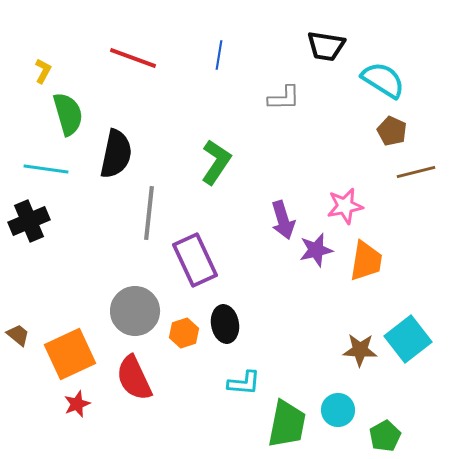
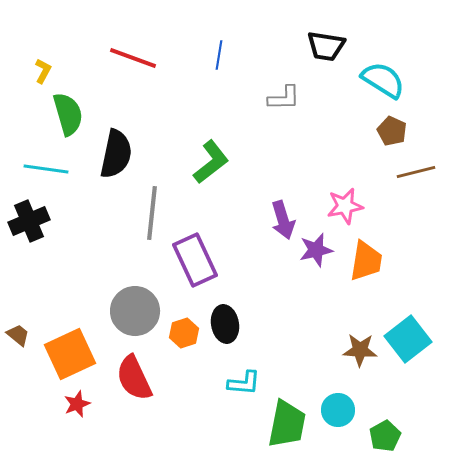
green L-shape: moved 5 px left; rotated 18 degrees clockwise
gray line: moved 3 px right
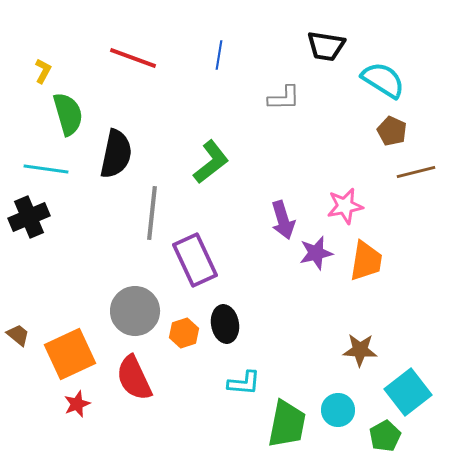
black cross: moved 4 px up
purple star: moved 3 px down
cyan square: moved 53 px down
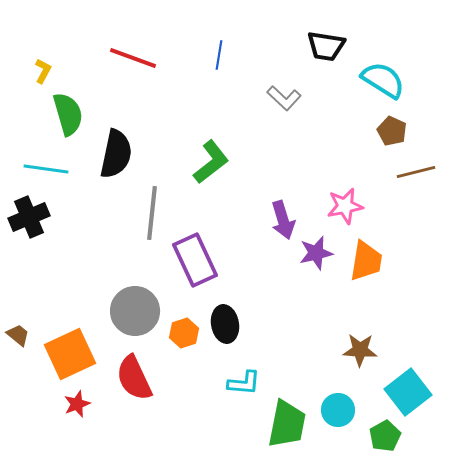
gray L-shape: rotated 44 degrees clockwise
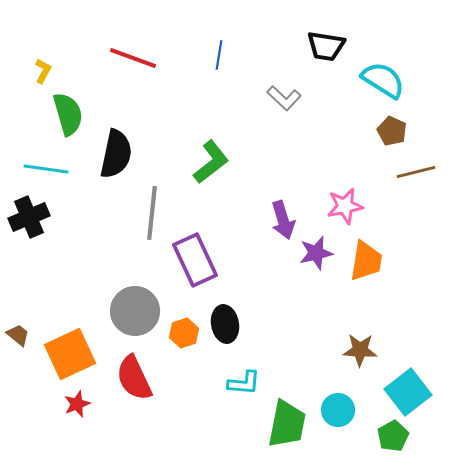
green pentagon: moved 8 px right
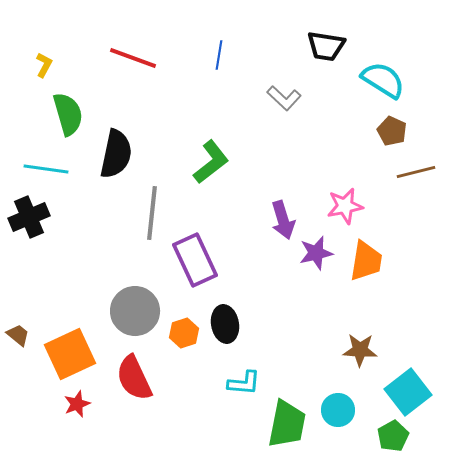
yellow L-shape: moved 1 px right, 6 px up
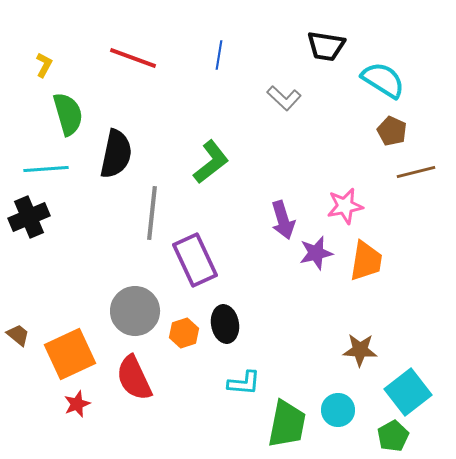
cyan line: rotated 12 degrees counterclockwise
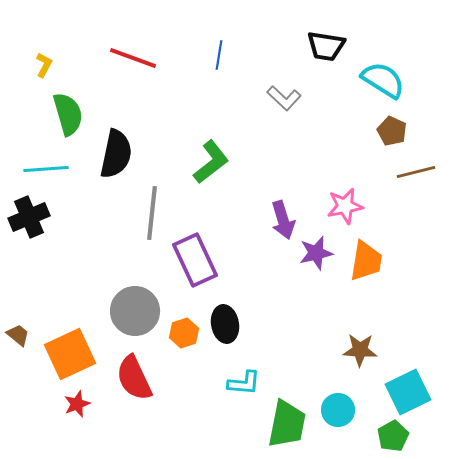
cyan square: rotated 12 degrees clockwise
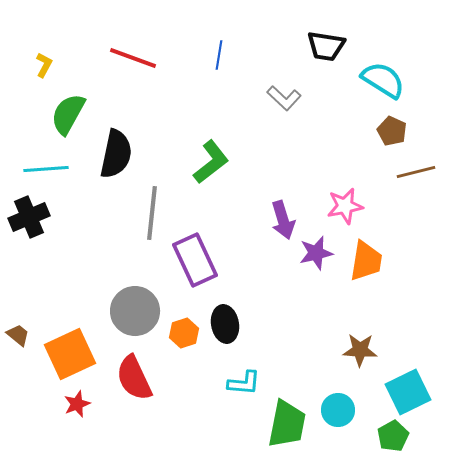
green semicircle: rotated 135 degrees counterclockwise
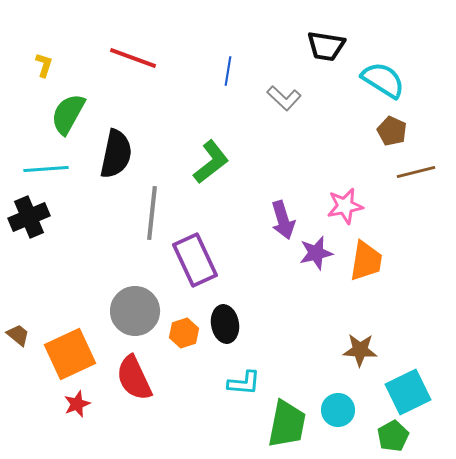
blue line: moved 9 px right, 16 px down
yellow L-shape: rotated 10 degrees counterclockwise
